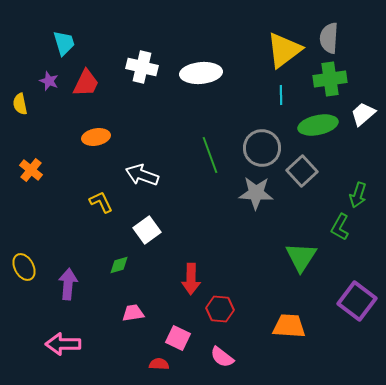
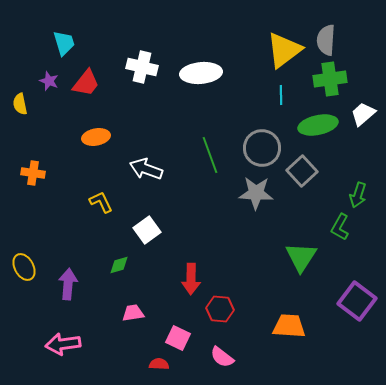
gray semicircle: moved 3 px left, 2 px down
red trapezoid: rotated 12 degrees clockwise
orange cross: moved 2 px right, 3 px down; rotated 30 degrees counterclockwise
white arrow: moved 4 px right, 6 px up
pink arrow: rotated 8 degrees counterclockwise
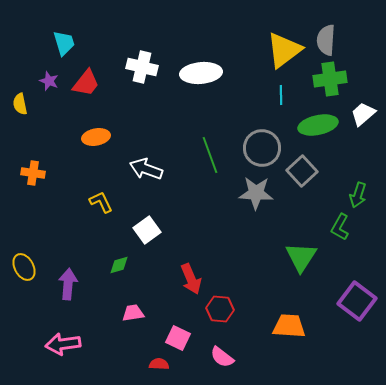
red arrow: rotated 24 degrees counterclockwise
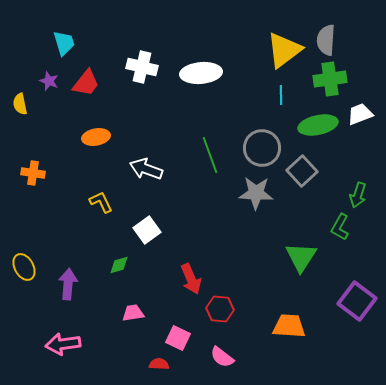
white trapezoid: moved 3 px left; rotated 20 degrees clockwise
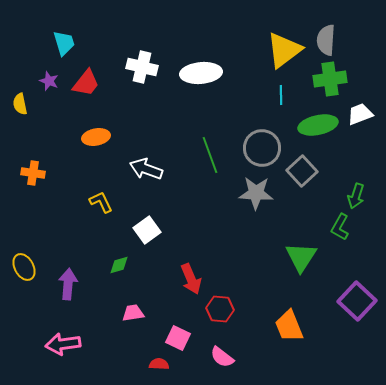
green arrow: moved 2 px left, 1 px down
purple square: rotated 6 degrees clockwise
orange trapezoid: rotated 116 degrees counterclockwise
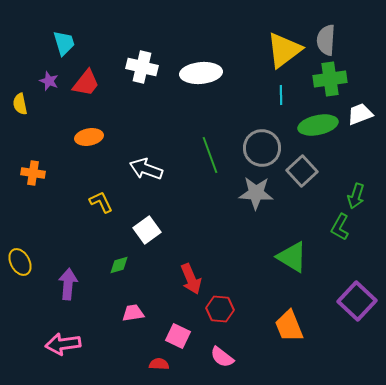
orange ellipse: moved 7 px left
green triangle: moved 9 px left; rotated 32 degrees counterclockwise
yellow ellipse: moved 4 px left, 5 px up
pink square: moved 2 px up
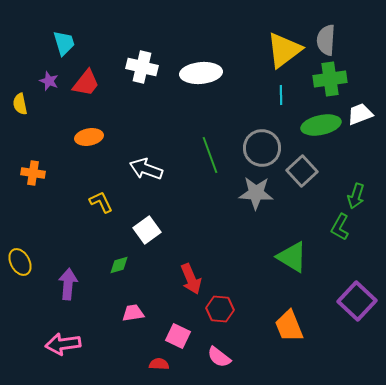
green ellipse: moved 3 px right
pink semicircle: moved 3 px left
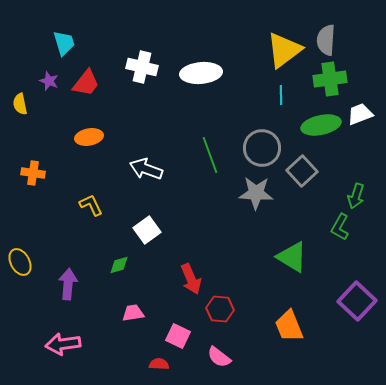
yellow L-shape: moved 10 px left, 3 px down
